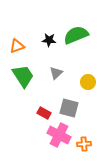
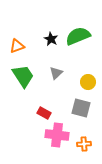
green semicircle: moved 2 px right, 1 px down
black star: moved 2 px right, 1 px up; rotated 24 degrees clockwise
gray square: moved 12 px right
pink cross: moved 2 px left; rotated 20 degrees counterclockwise
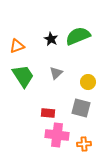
red rectangle: moved 4 px right; rotated 24 degrees counterclockwise
